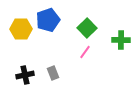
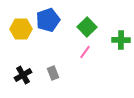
green square: moved 1 px up
black cross: moved 2 px left; rotated 18 degrees counterclockwise
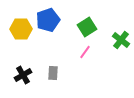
green square: rotated 12 degrees clockwise
green cross: rotated 36 degrees clockwise
gray rectangle: rotated 24 degrees clockwise
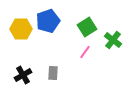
blue pentagon: moved 1 px down
green cross: moved 8 px left
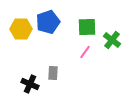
blue pentagon: moved 1 px down
green square: rotated 30 degrees clockwise
green cross: moved 1 px left
black cross: moved 7 px right, 9 px down; rotated 36 degrees counterclockwise
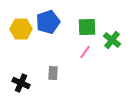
black cross: moved 9 px left, 1 px up
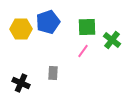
pink line: moved 2 px left, 1 px up
